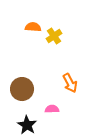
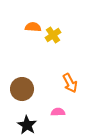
yellow cross: moved 1 px left, 1 px up
pink semicircle: moved 6 px right, 3 px down
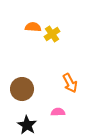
yellow cross: moved 1 px left, 1 px up
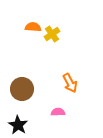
black star: moved 9 px left
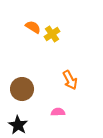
orange semicircle: rotated 28 degrees clockwise
orange arrow: moved 3 px up
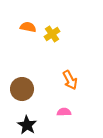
orange semicircle: moved 5 px left; rotated 21 degrees counterclockwise
pink semicircle: moved 6 px right
black star: moved 9 px right
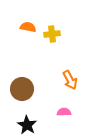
yellow cross: rotated 28 degrees clockwise
